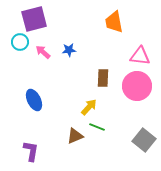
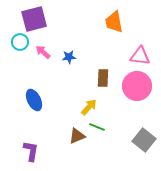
blue star: moved 7 px down
brown triangle: moved 2 px right
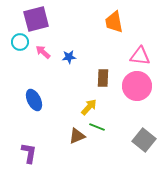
purple square: moved 2 px right
purple L-shape: moved 2 px left, 2 px down
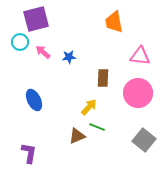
pink circle: moved 1 px right, 7 px down
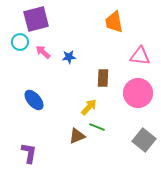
blue ellipse: rotated 15 degrees counterclockwise
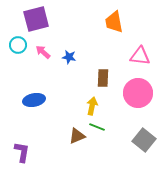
cyan circle: moved 2 px left, 3 px down
blue star: rotated 16 degrees clockwise
blue ellipse: rotated 60 degrees counterclockwise
yellow arrow: moved 3 px right, 1 px up; rotated 30 degrees counterclockwise
purple L-shape: moved 7 px left, 1 px up
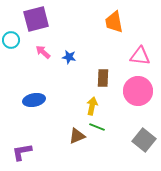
cyan circle: moved 7 px left, 5 px up
pink circle: moved 2 px up
purple L-shape: rotated 110 degrees counterclockwise
